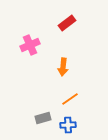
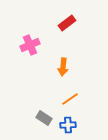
gray rectangle: moved 1 px right; rotated 49 degrees clockwise
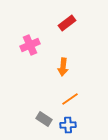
gray rectangle: moved 1 px down
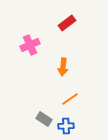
blue cross: moved 2 px left, 1 px down
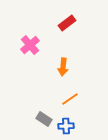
pink cross: rotated 18 degrees counterclockwise
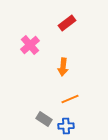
orange line: rotated 12 degrees clockwise
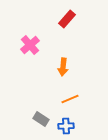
red rectangle: moved 4 px up; rotated 12 degrees counterclockwise
gray rectangle: moved 3 px left
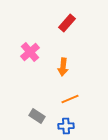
red rectangle: moved 4 px down
pink cross: moved 7 px down
gray rectangle: moved 4 px left, 3 px up
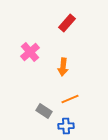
gray rectangle: moved 7 px right, 5 px up
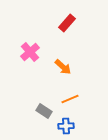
orange arrow: rotated 54 degrees counterclockwise
